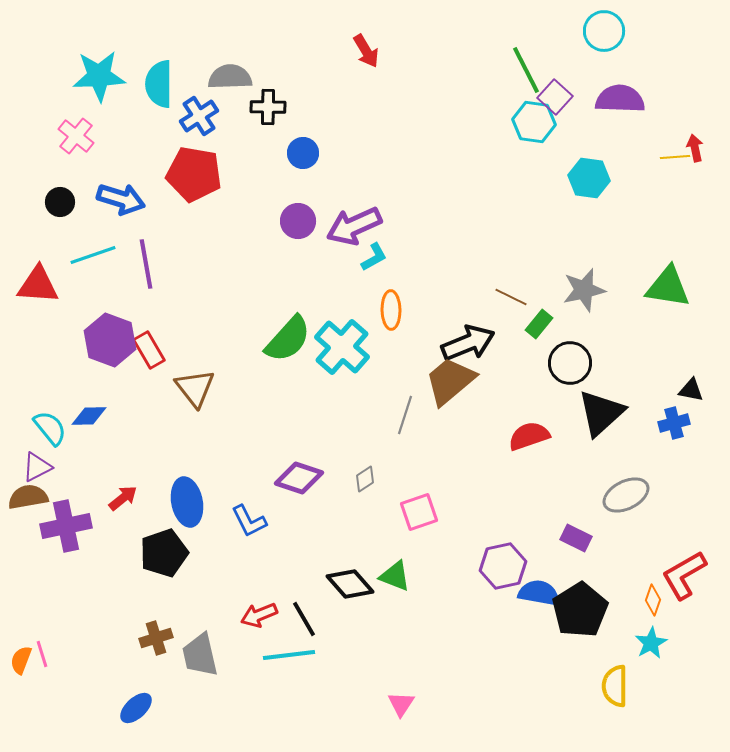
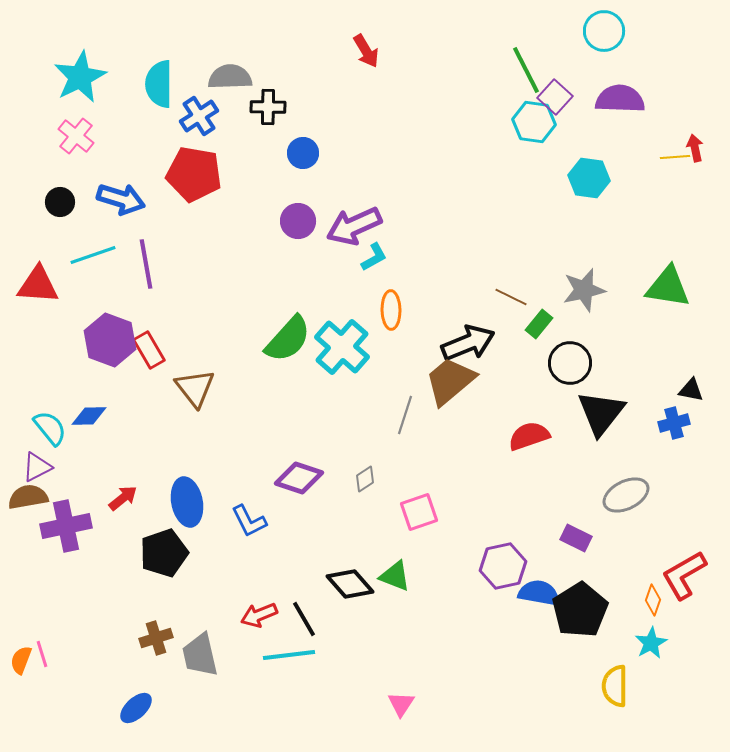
cyan star at (99, 76): moved 19 px left, 1 px down; rotated 24 degrees counterclockwise
black triangle at (601, 413): rotated 10 degrees counterclockwise
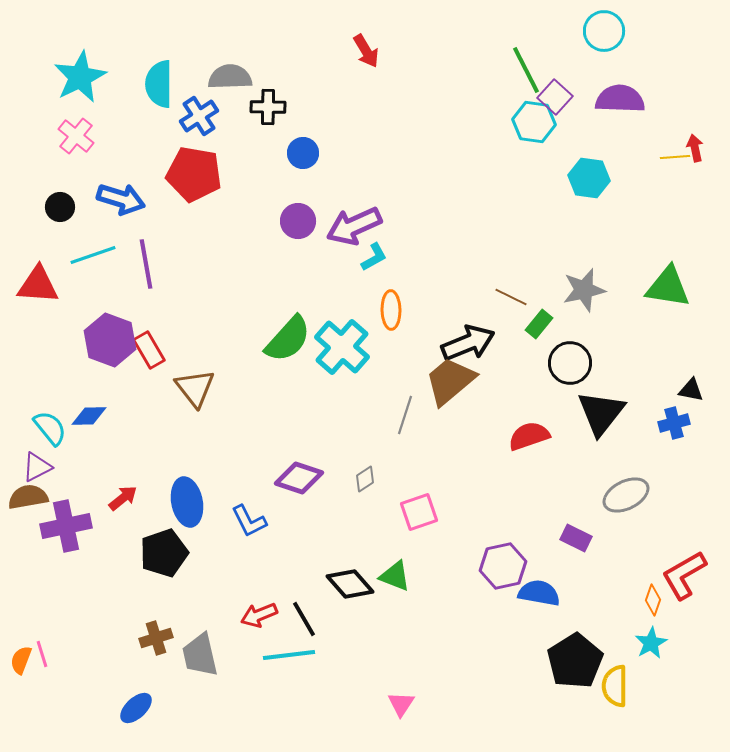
black circle at (60, 202): moved 5 px down
black pentagon at (580, 610): moved 5 px left, 51 px down
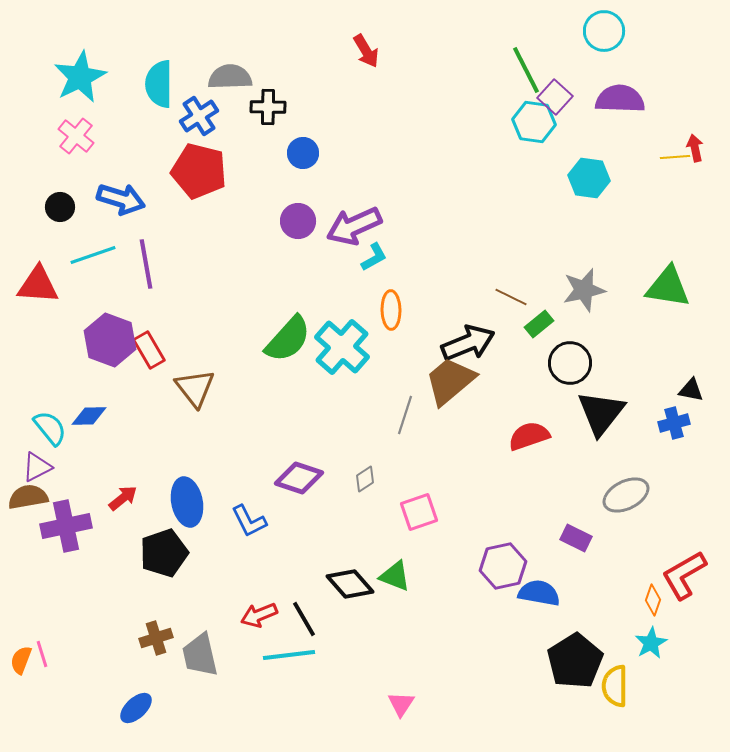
red pentagon at (194, 174): moved 5 px right, 3 px up; rotated 4 degrees clockwise
green rectangle at (539, 324): rotated 12 degrees clockwise
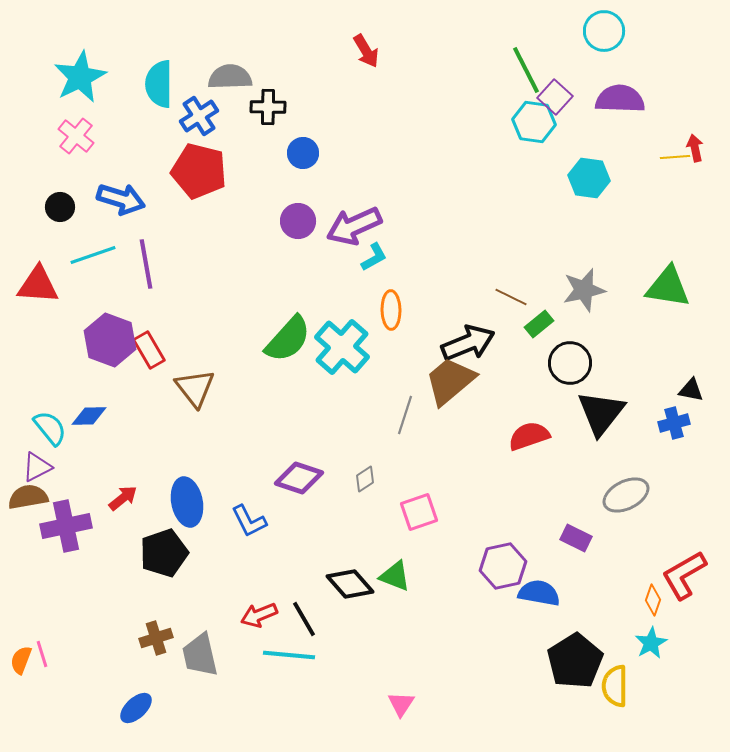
cyan line at (289, 655): rotated 12 degrees clockwise
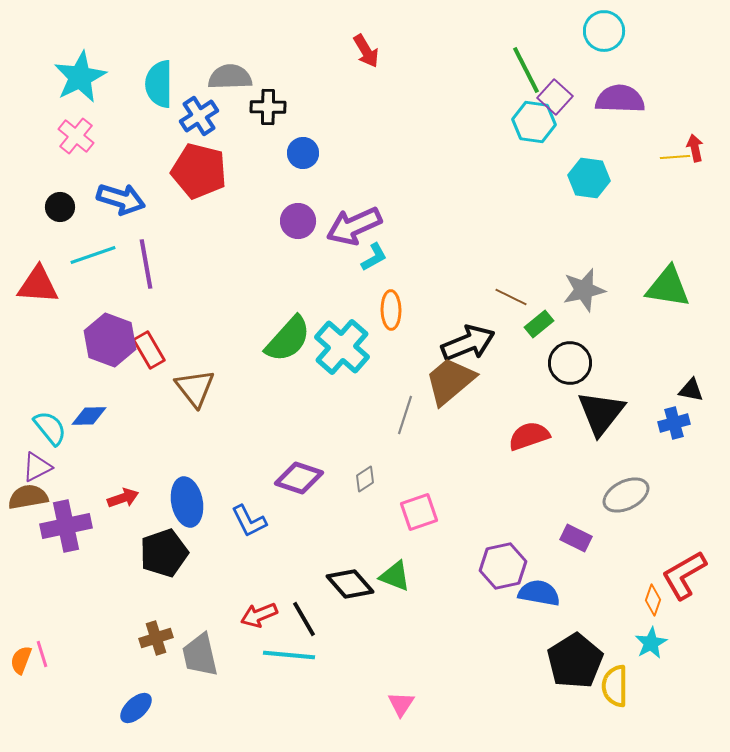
red arrow at (123, 498): rotated 20 degrees clockwise
